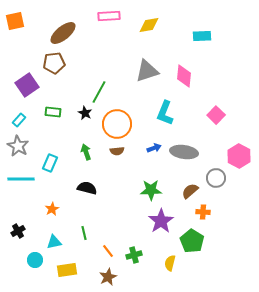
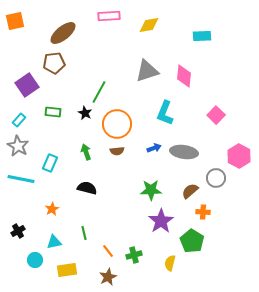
cyan line at (21, 179): rotated 12 degrees clockwise
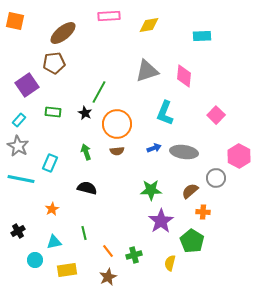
orange square at (15, 21): rotated 24 degrees clockwise
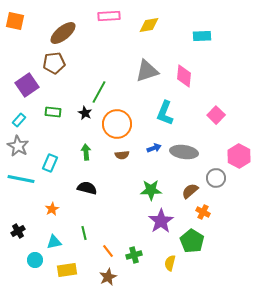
brown semicircle at (117, 151): moved 5 px right, 4 px down
green arrow at (86, 152): rotated 14 degrees clockwise
orange cross at (203, 212): rotated 24 degrees clockwise
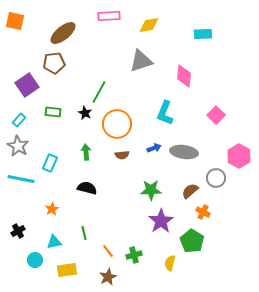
cyan rectangle at (202, 36): moved 1 px right, 2 px up
gray triangle at (147, 71): moved 6 px left, 10 px up
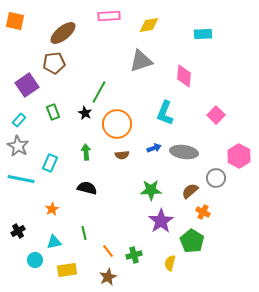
green rectangle at (53, 112): rotated 63 degrees clockwise
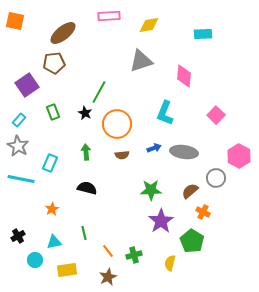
black cross at (18, 231): moved 5 px down
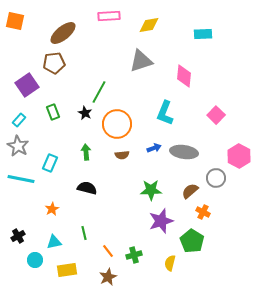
purple star at (161, 221): rotated 15 degrees clockwise
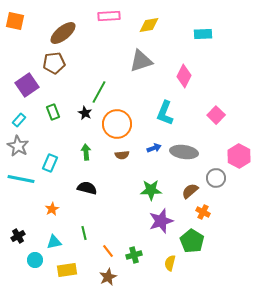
pink diamond at (184, 76): rotated 20 degrees clockwise
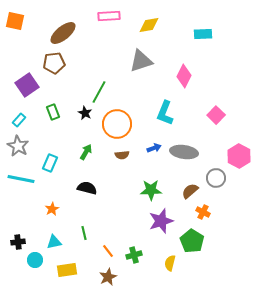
green arrow at (86, 152): rotated 35 degrees clockwise
black cross at (18, 236): moved 6 px down; rotated 24 degrees clockwise
